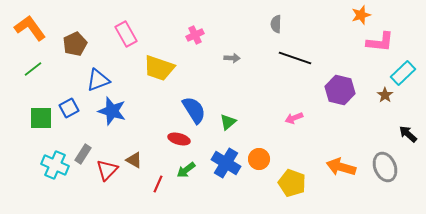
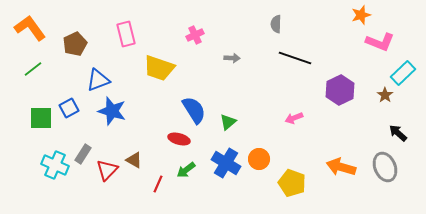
pink rectangle: rotated 15 degrees clockwise
pink L-shape: rotated 16 degrees clockwise
purple hexagon: rotated 20 degrees clockwise
black arrow: moved 10 px left, 1 px up
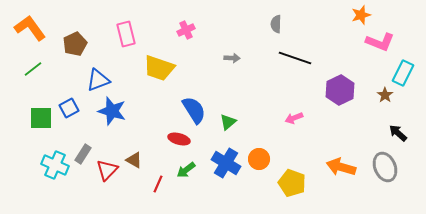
pink cross: moved 9 px left, 5 px up
cyan rectangle: rotated 20 degrees counterclockwise
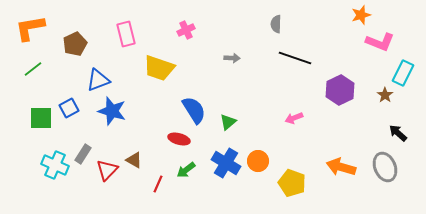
orange L-shape: rotated 64 degrees counterclockwise
orange circle: moved 1 px left, 2 px down
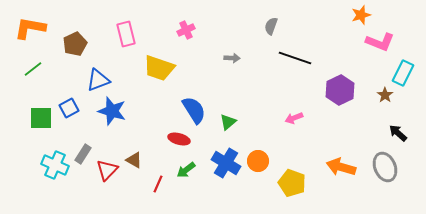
gray semicircle: moved 5 px left, 2 px down; rotated 18 degrees clockwise
orange L-shape: rotated 20 degrees clockwise
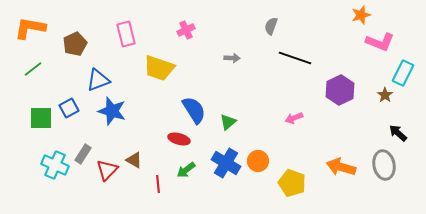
gray ellipse: moved 1 px left, 2 px up; rotated 12 degrees clockwise
red line: rotated 30 degrees counterclockwise
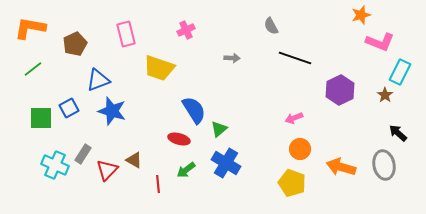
gray semicircle: rotated 48 degrees counterclockwise
cyan rectangle: moved 3 px left, 1 px up
green triangle: moved 9 px left, 7 px down
orange circle: moved 42 px right, 12 px up
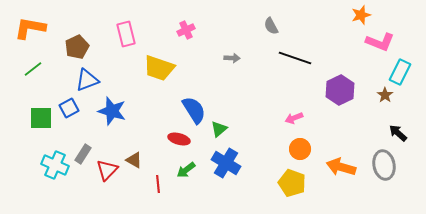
brown pentagon: moved 2 px right, 3 px down
blue triangle: moved 11 px left
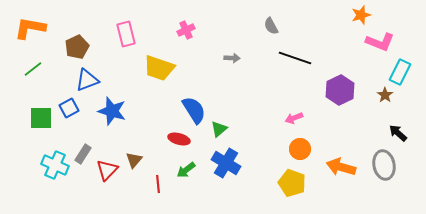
brown triangle: rotated 42 degrees clockwise
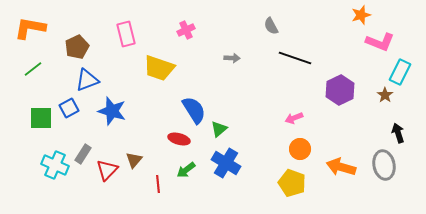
black arrow: rotated 30 degrees clockwise
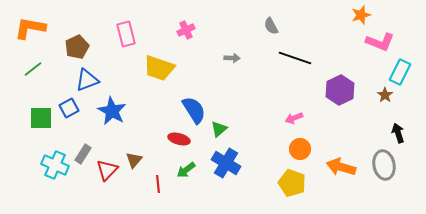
blue star: rotated 12 degrees clockwise
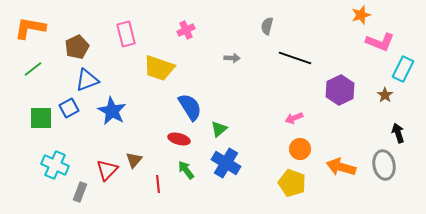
gray semicircle: moved 4 px left; rotated 42 degrees clockwise
cyan rectangle: moved 3 px right, 3 px up
blue semicircle: moved 4 px left, 3 px up
gray rectangle: moved 3 px left, 38 px down; rotated 12 degrees counterclockwise
green arrow: rotated 90 degrees clockwise
